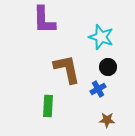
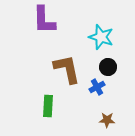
blue cross: moved 1 px left, 2 px up
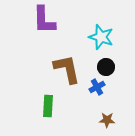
black circle: moved 2 px left
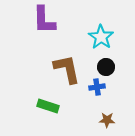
cyan star: rotated 15 degrees clockwise
blue cross: rotated 21 degrees clockwise
green rectangle: rotated 75 degrees counterclockwise
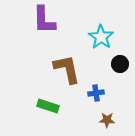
black circle: moved 14 px right, 3 px up
blue cross: moved 1 px left, 6 px down
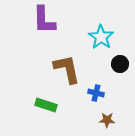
blue cross: rotated 21 degrees clockwise
green rectangle: moved 2 px left, 1 px up
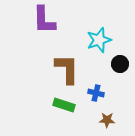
cyan star: moved 2 px left, 3 px down; rotated 20 degrees clockwise
brown L-shape: rotated 12 degrees clockwise
green rectangle: moved 18 px right
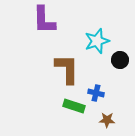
cyan star: moved 2 px left, 1 px down
black circle: moved 4 px up
green rectangle: moved 10 px right, 1 px down
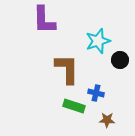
cyan star: moved 1 px right
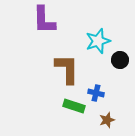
brown star: rotated 21 degrees counterclockwise
